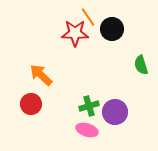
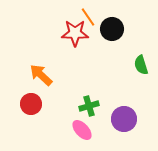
purple circle: moved 9 px right, 7 px down
pink ellipse: moved 5 px left; rotated 30 degrees clockwise
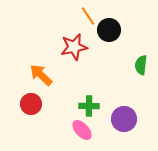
orange line: moved 1 px up
black circle: moved 3 px left, 1 px down
red star: moved 1 px left, 14 px down; rotated 12 degrees counterclockwise
green semicircle: rotated 24 degrees clockwise
green cross: rotated 18 degrees clockwise
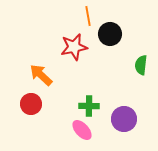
orange line: rotated 24 degrees clockwise
black circle: moved 1 px right, 4 px down
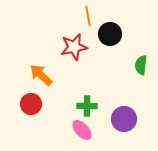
green cross: moved 2 px left
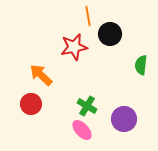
green cross: rotated 30 degrees clockwise
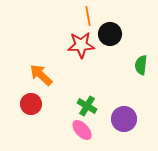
red star: moved 7 px right, 2 px up; rotated 8 degrees clockwise
